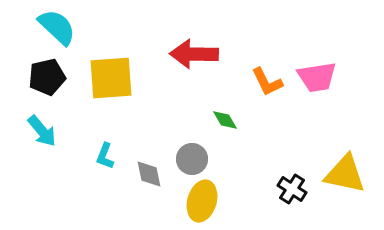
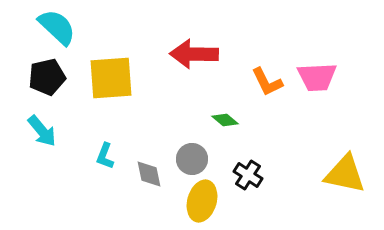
pink trapezoid: rotated 6 degrees clockwise
green diamond: rotated 20 degrees counterclockwise
black cross: moved 44 px left, 14 px up
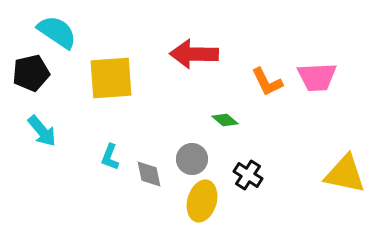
cyan semicircle: moved 5 px down; rotated 9 degrees counterclockwise
black pentagon: moved 16 px left, 4 px up
cyan L-shape: moved 5 px right, 1 px down
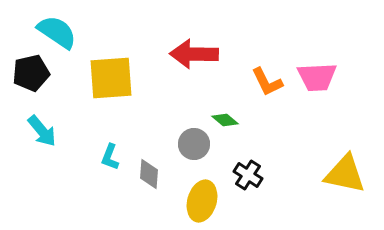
gray circle: moved 2 px right, 15 px up
gray diamond: rotated 16 degrees clockwise
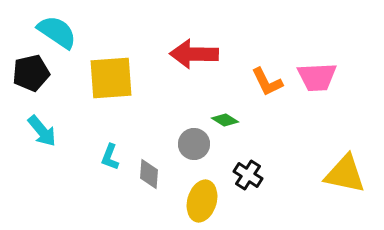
green diamond: rotated 8 degrees counterclockwise
